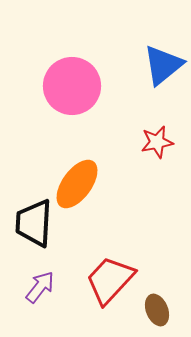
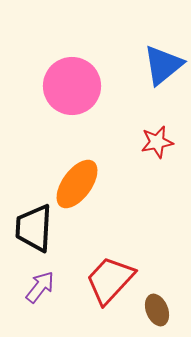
black trapezoid: moved 5 px down
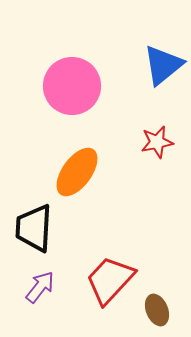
orange ellipse: moved 12 px up
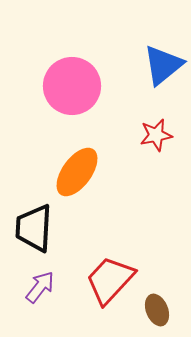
red star: moved 1 px left, 7 px up
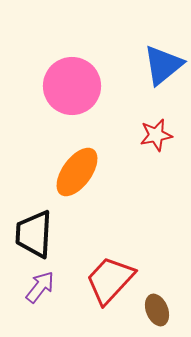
black trapezoid: moved 6 px down
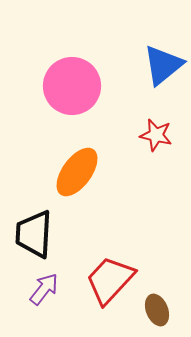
red star: rotated 24 degrees clockwise
purple arrow: moved 4 px right, 2 px down
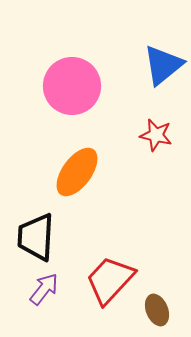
black trapezoid: moved 2 px right, 3 px down
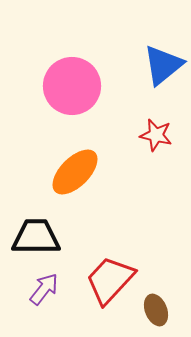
orange ellipse: moved 2 px left; rotated 9 degrees clockwise
black trapezoid: rotated 87 degrees clockwise
brown ellipse: moved 1 px left
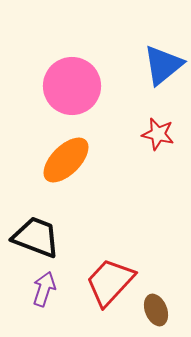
red star: moved 2 px right, 1 px up
orange ellipse: moved 9 px left, 12 px up
black trapezoid: rotated 21 degrees clockwise
red trapezoid: moved 2 px down
purple arrow: rotated 20 degrees counterclockwise
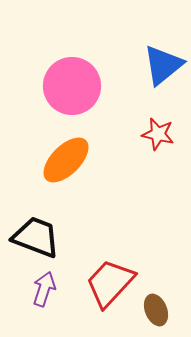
red trapezoid: moved 1 px down
